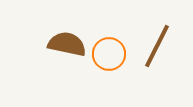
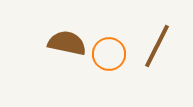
brown semicircle: moved 1 px up
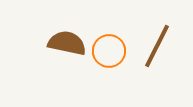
orange circle: moved 3 px up
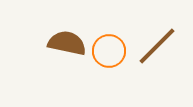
brown line: rotated 18 degrees clockwise
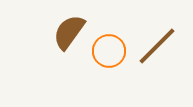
brown semicircle: moved 2 px right, 11 px up; rotated 66 degrees counterclockwise
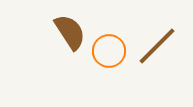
brown semicircle: moved 1 px right; rotated 111 degrees clockwise
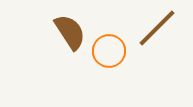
brown line: moved 18 px up
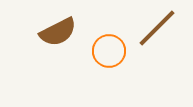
brown semicircle: moved 12 px left; rotated 96 degrees clockwise
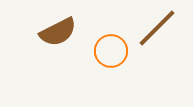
orange circle: moved 2 px right
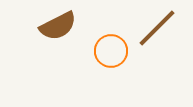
brown semicircle: moved 6 px up
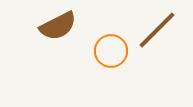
brown line: moved 2 px down
